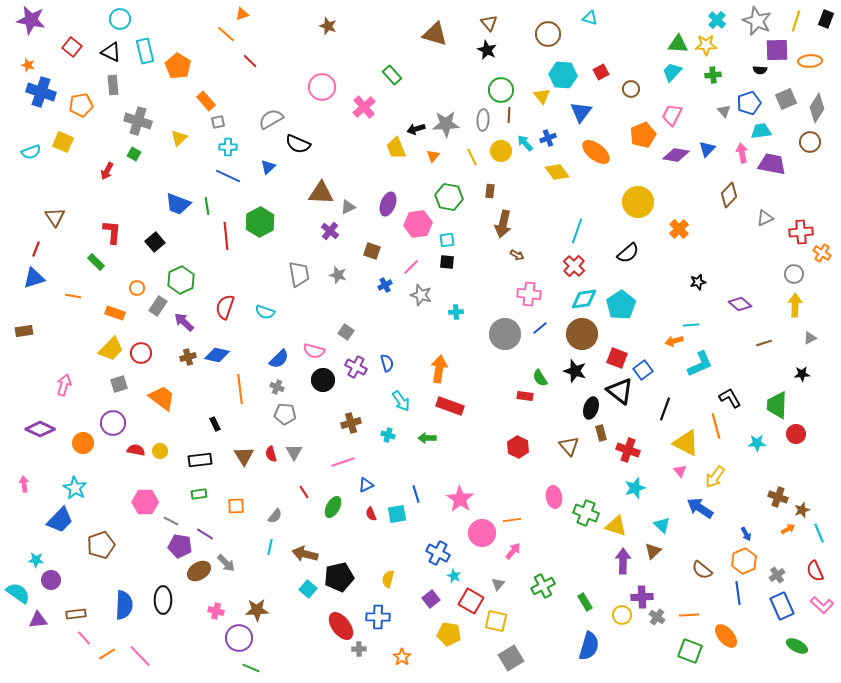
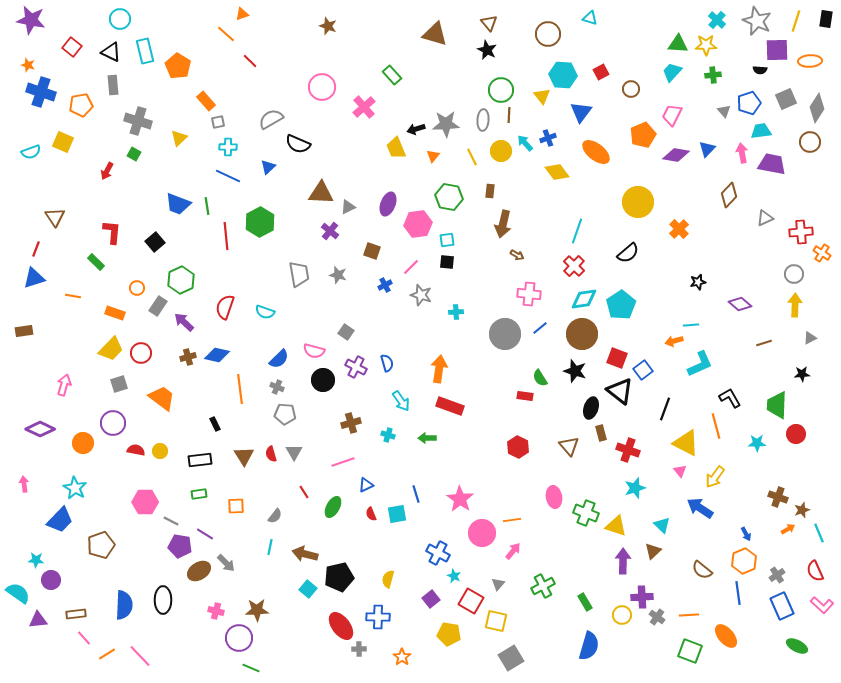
black rectangle at (826, 19): rotated 12 degrees counterclockwise
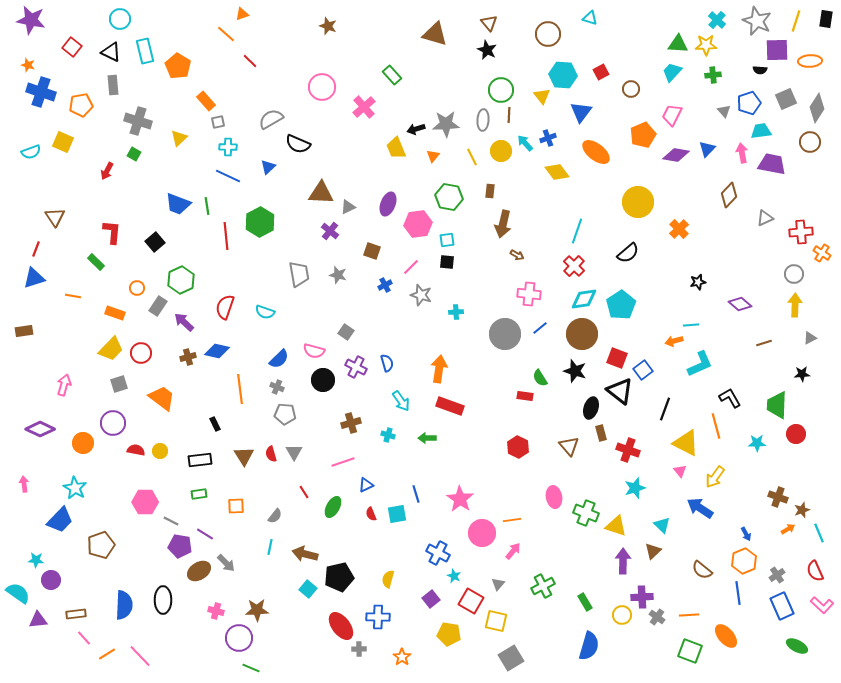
blue diamond at (217, 355): moved 4 px up
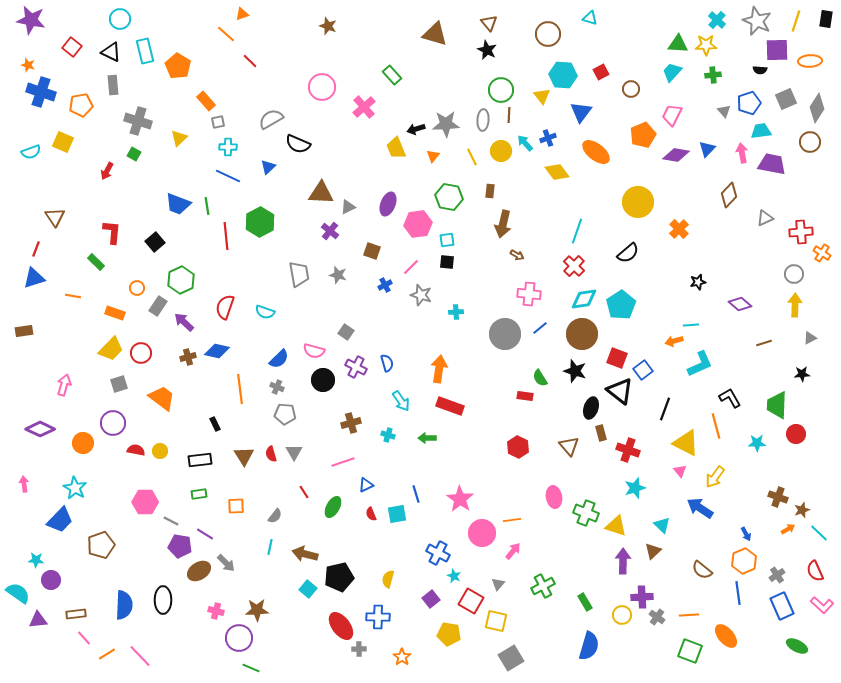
cyan line at (819, 533): rotated 24 degrees counterclockwise
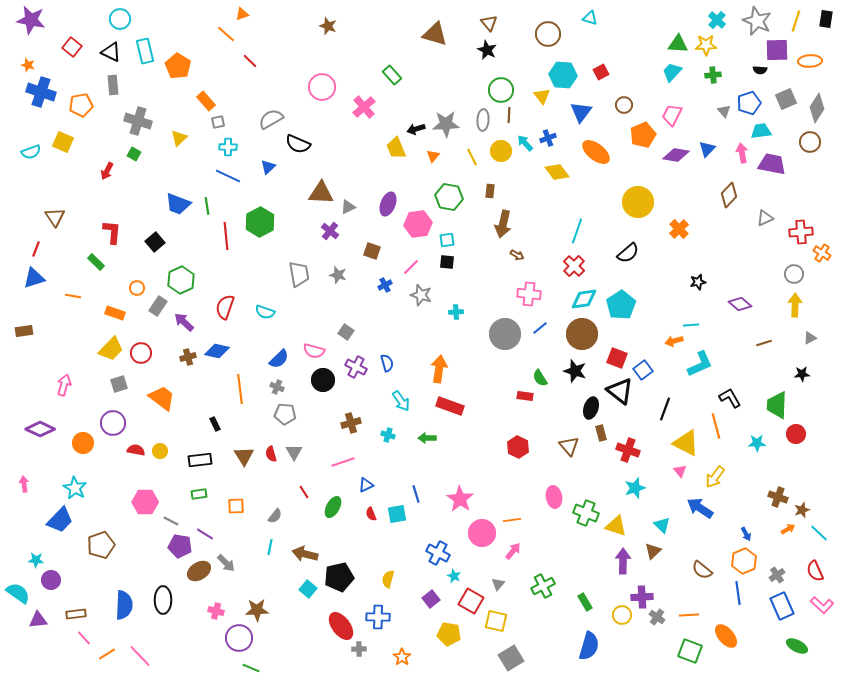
brown circle at (631, 89): moved 7 px left, 16 px down
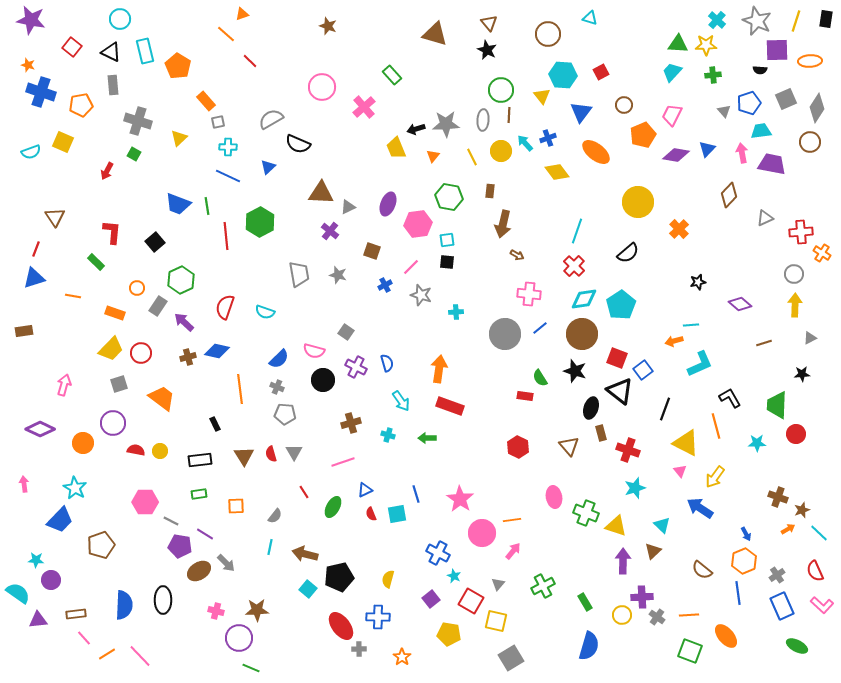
blue triangle at (366, 485): moved 1 px left, 5 px down
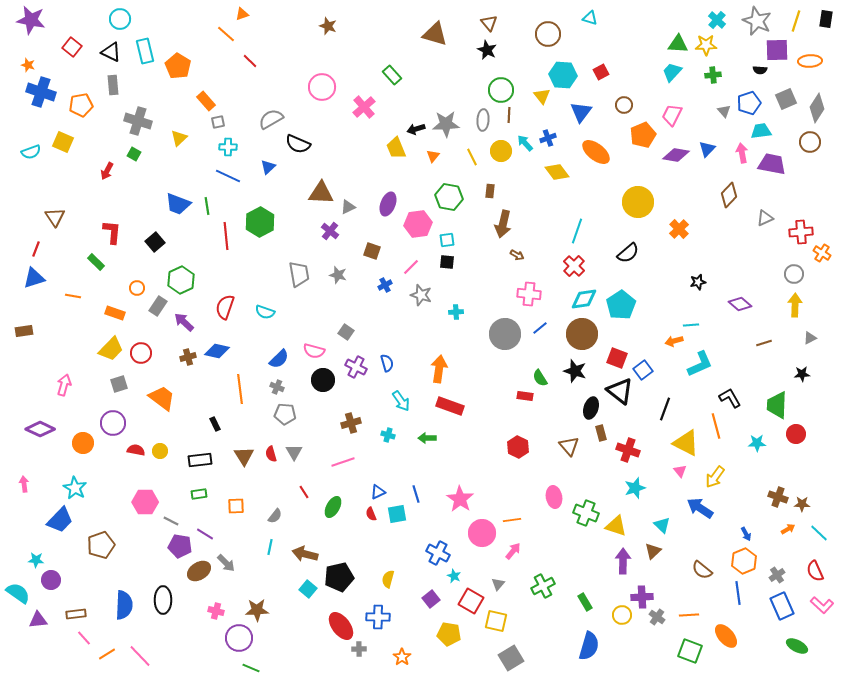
blue triangle at (365, 490): moved 13 px right, 2 px down
brown star at (802, 510): moved 6 px up; rotated 21 degrees clockwise
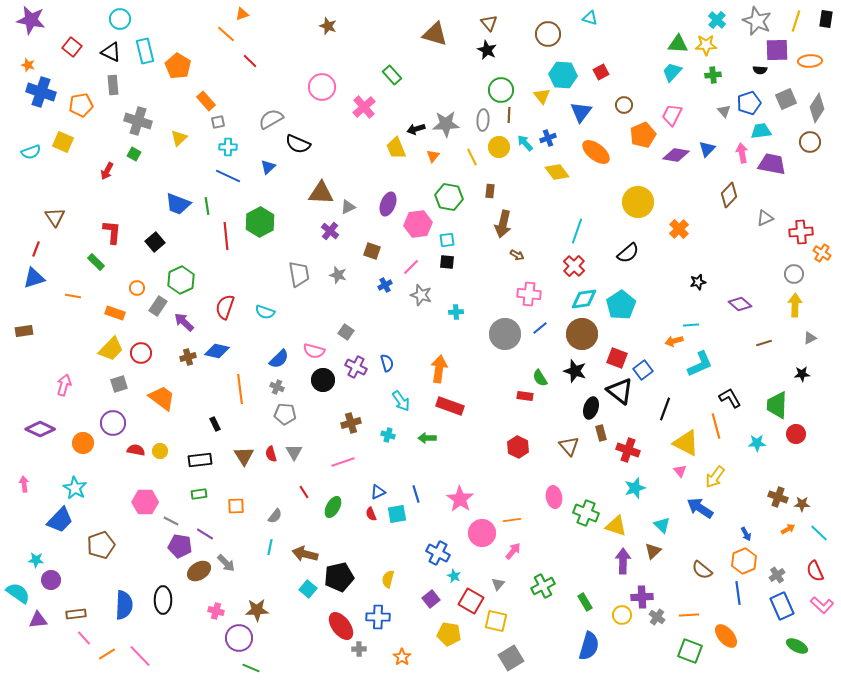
yellow circle at (501, 151): moved 2 px left, 4 px up
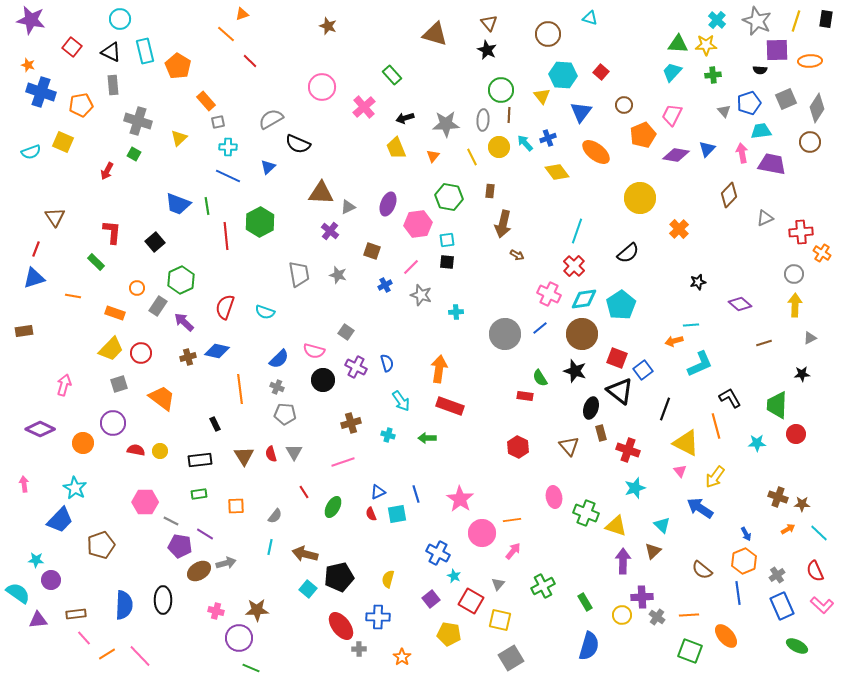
red square at (601, 72): rotated 21 degrees counterclockwise
black arrow at (416, 129): moved 11 px left, 11 px up
yellow circle at (638, 202): moved 2 px right, 4 px up
pink cross at (529, 294): moved 20 px right; rotated 20 degrees clockwise
gray arrow at (226, 563): rotated 60 degrees counterclockwise
yellow square at (496, 621): moved 4 px right, 1 px up
